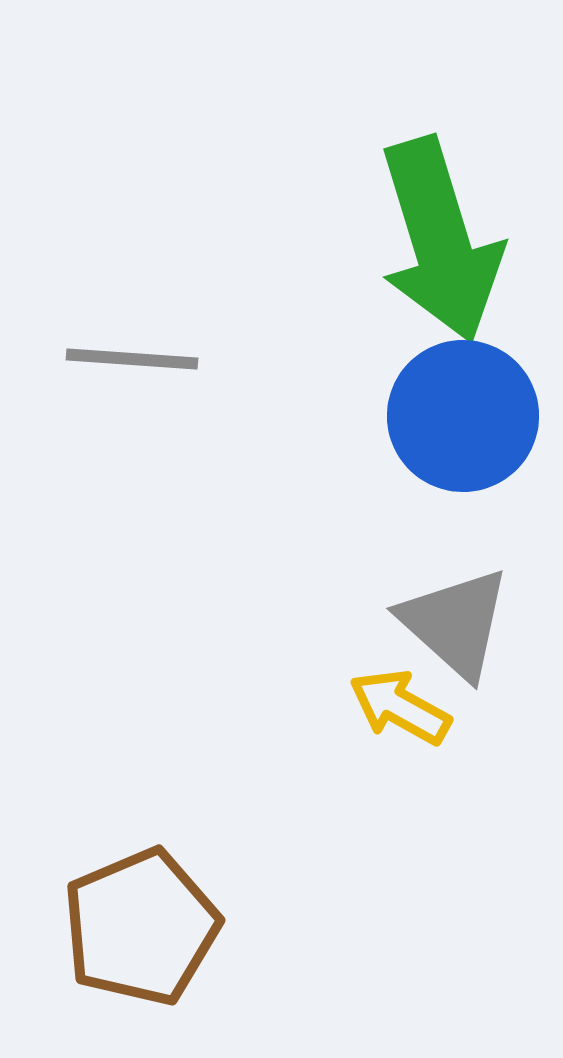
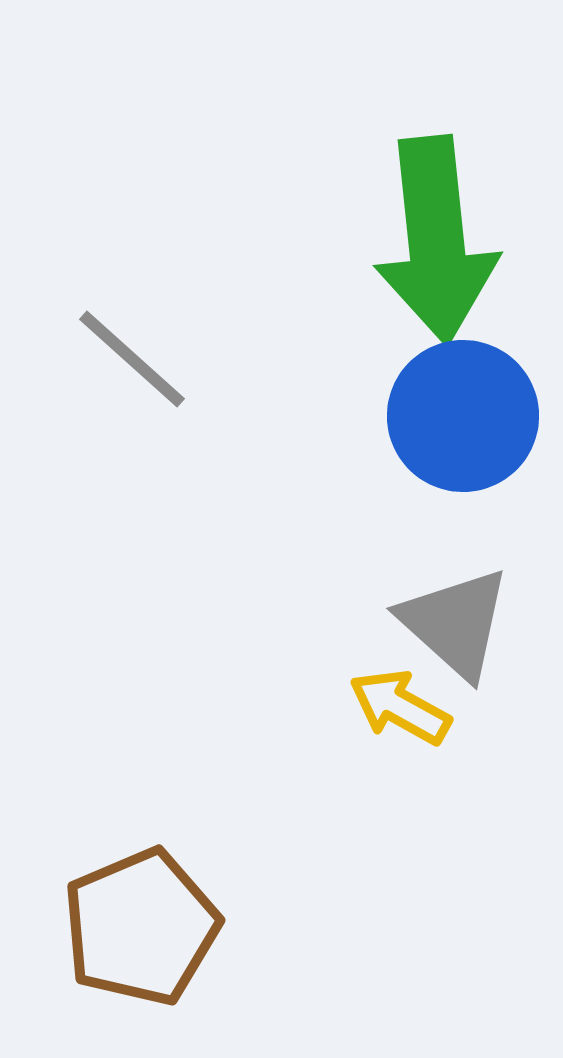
green arrow: moved 4 px left; rotated 11 degrees clockwise
gray line: rotated 38 degrees clockwise
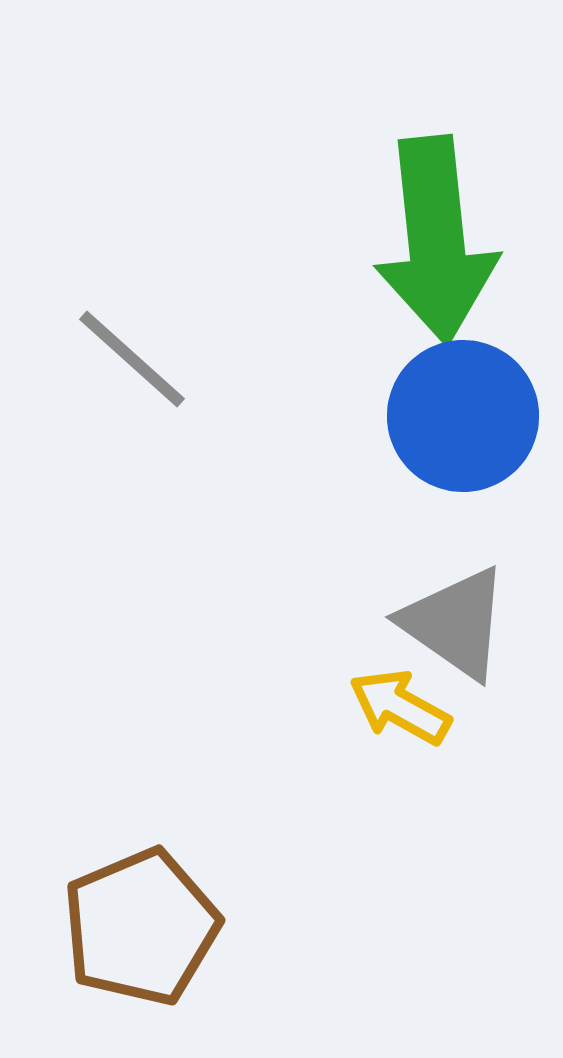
gray triangle: rotated 7 degrees counterclockwise
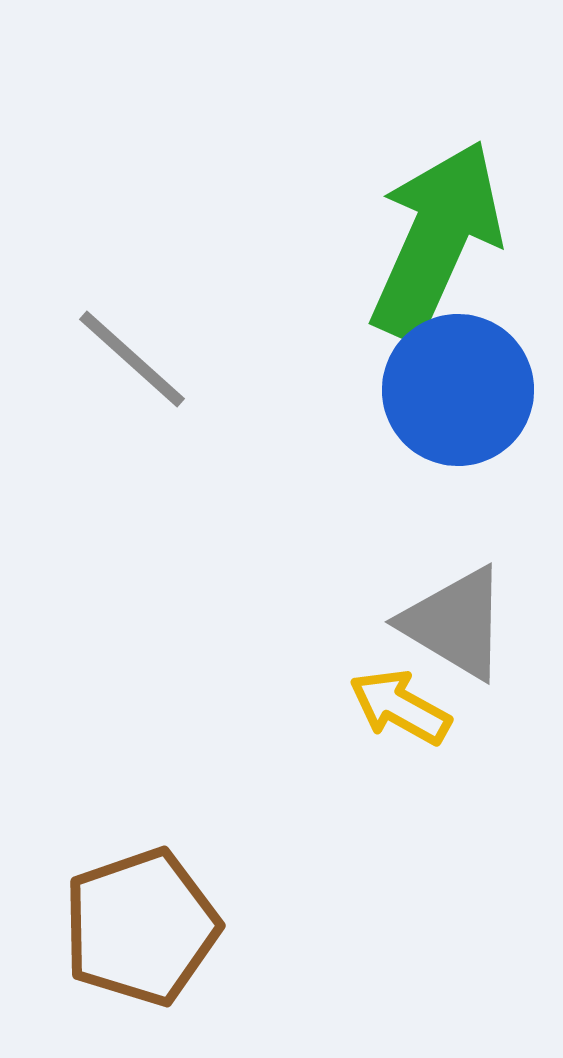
green arrow: rotated 150 degrees counterclockwise
blue circle: moved 5 px left, 26 px up
gray triangle: rotated 4 degrees counterclockwise
brown pentagon: rotated 4 degrees clockwise
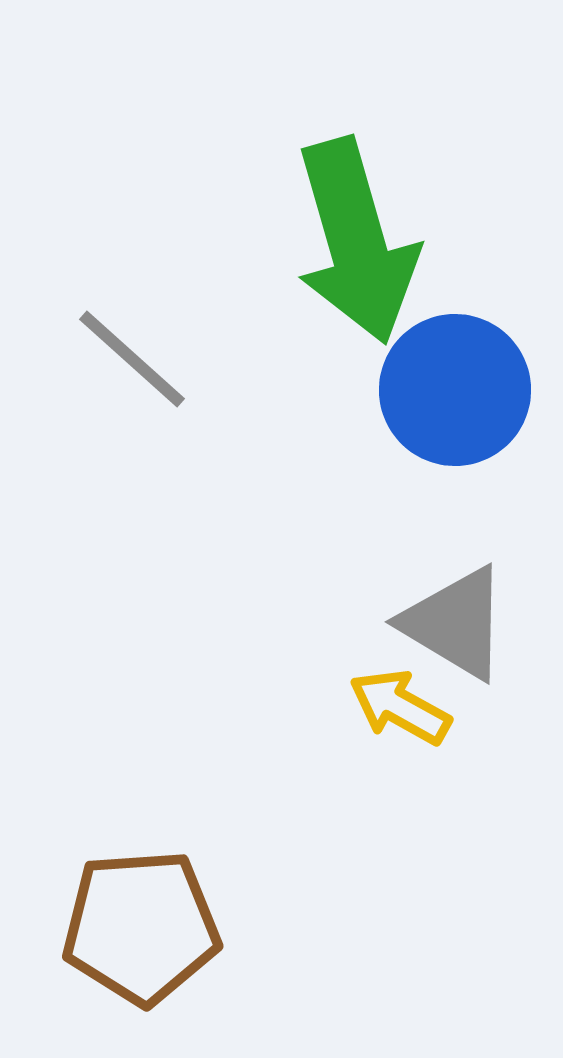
green arrow: moved 80 px left, 1 px down; rotated 140 degrees clockwise
blue circle: moved 3 px left
brown pentagon: rotated 15 degrees clockwise
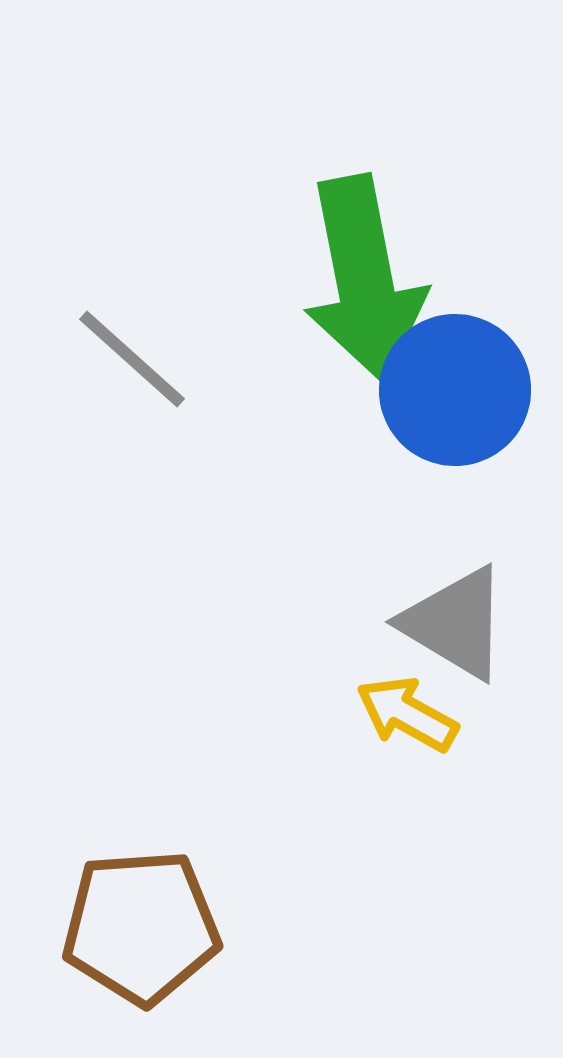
green arrow: moved 8 px right, 38 px down; rotated 5 degrees clockwise
yellow arrow: moved 7 px right, 7 px down
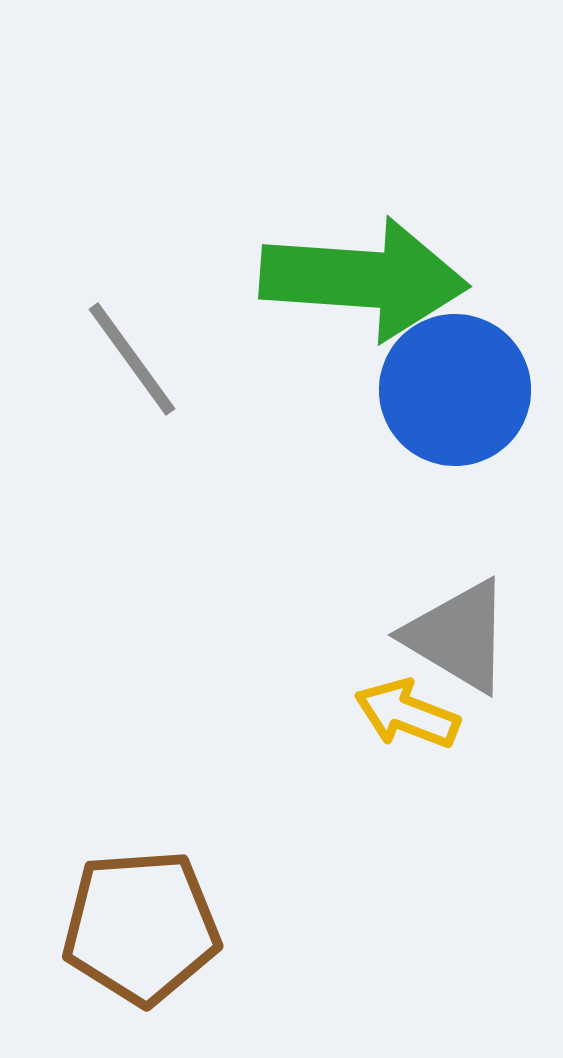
green arrow: rotated 75 degrees counterclockwise
gray line: rotated 12 degrees clockwise
gray triangle: moved 3 px right, 13 px down
yellow arrow: rotated 8 degrees counterclockwise
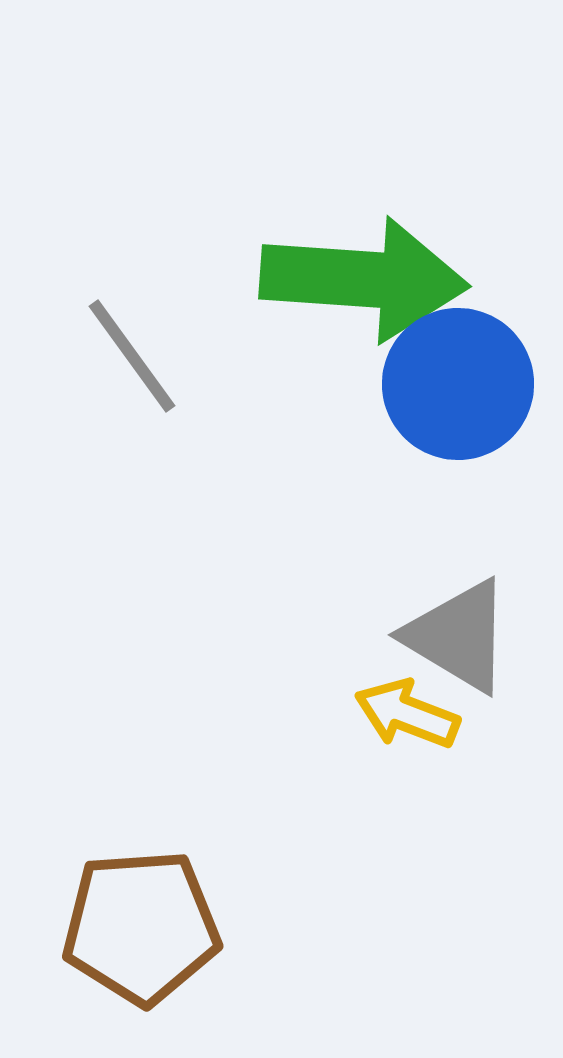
gray line: moved 3 px up
blue circle: moved 3 px right, 6 px up
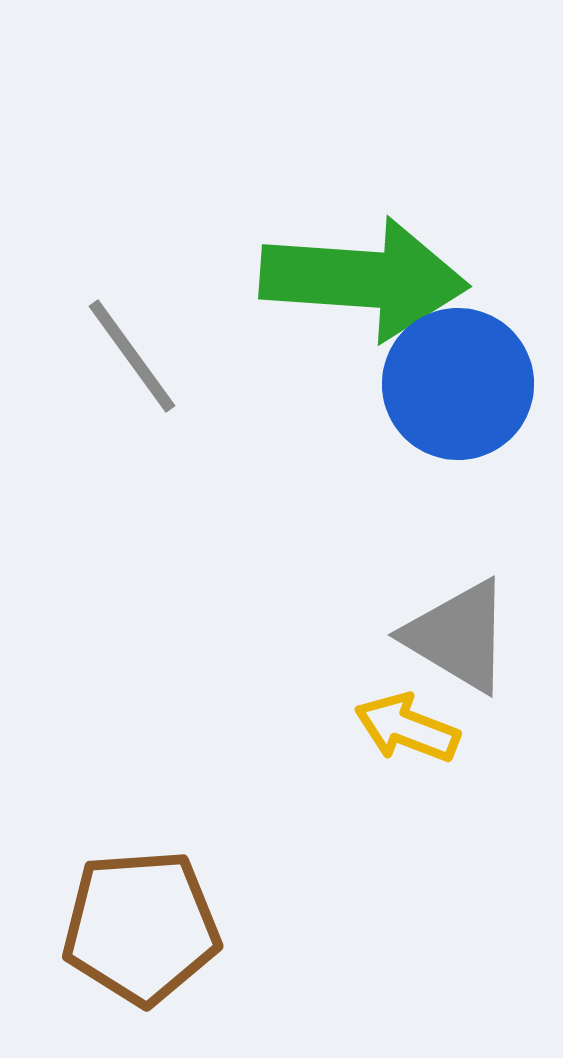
yellow arrow: moved 14 px down
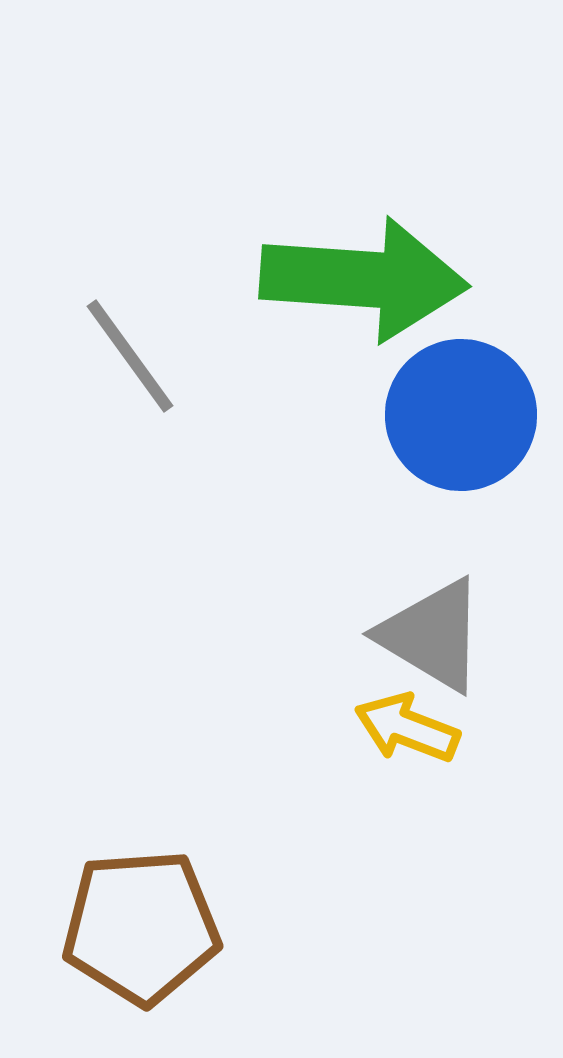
gray line: moved 2 px left
blue circle: moved 3 px right, 31 px down
gray triangle: moved 26 px left, 1 px up
